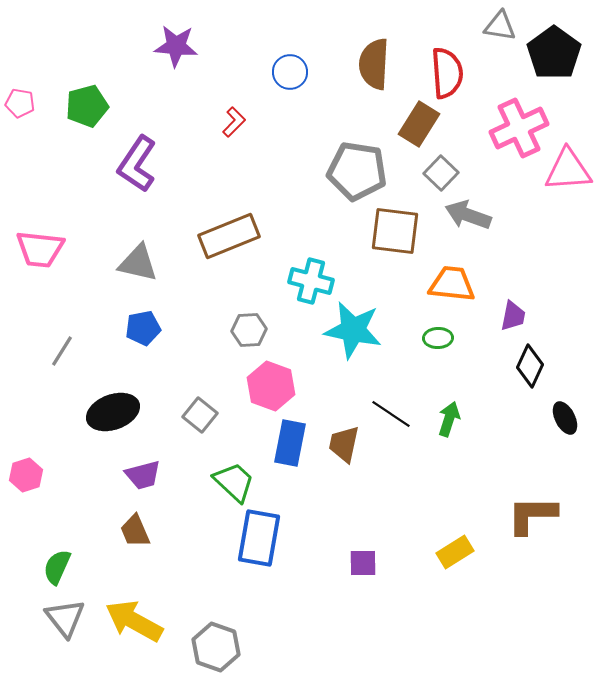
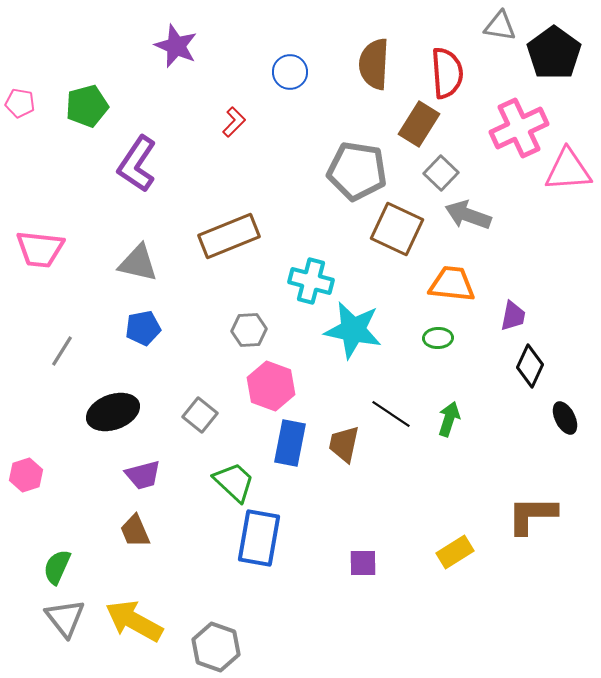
purple star at (176, 46): rotated 18 degrees clockwise
brown square at (395, 231): moved 2 px right, 2 px up; rotated 18 degrees clockwise
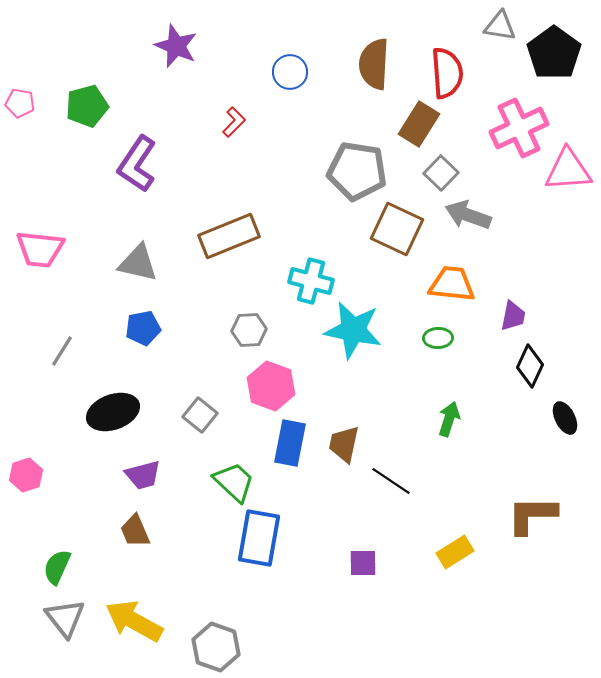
black line at (391, 414): moved 67 px down
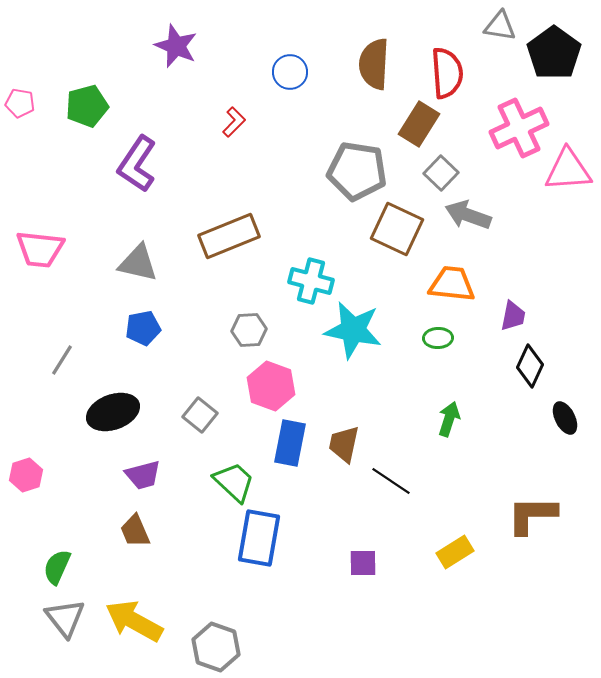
gray line at (62, 351): moved 9 px down
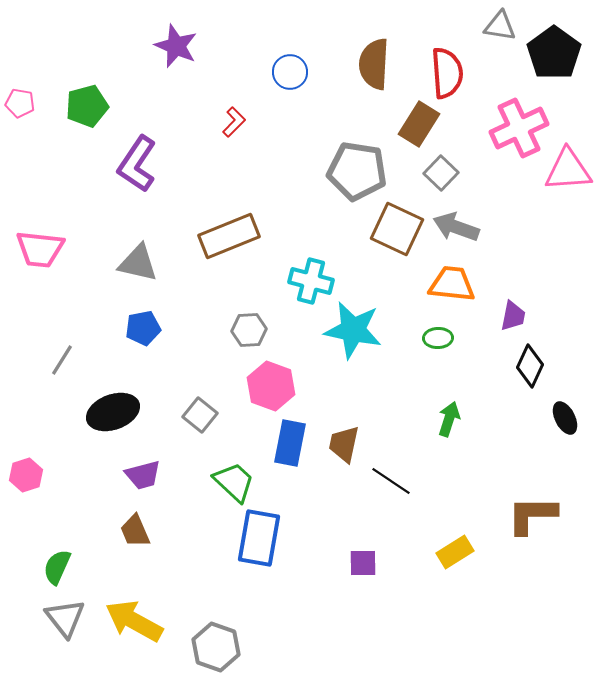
gray arrow at (468, 215): moved 12 px left, 12 px down
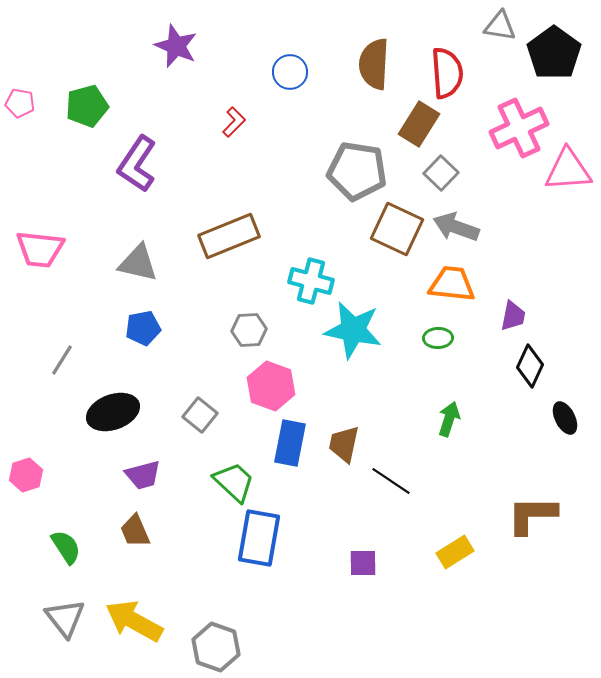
green semicircle at (57, 567): moved 9 px right, 20 px up; rotated 123 degrees clockwise
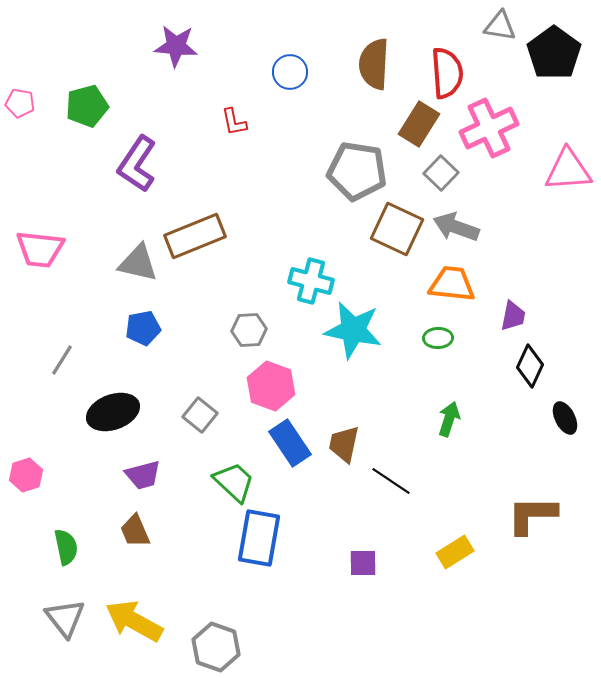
purple star at (176, 46): rotated 18 degrees counterclockwise
red L-shape at (234, 122): rotated 124 degrees clockwise
pink cross at (519, 128): moved 30 px left
brown rectangle at (229, 236): moved 34 px left
blue rectangle at (290, 443): rotated 45 degrees counterclockwise
green semicircle at (66, 547): rotated 21 degrees clockwise
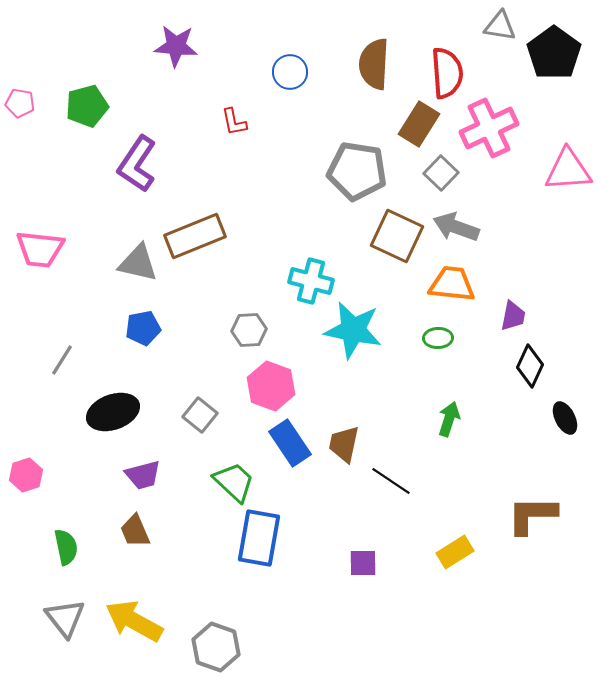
brown square at (397, 229): moved 7 px down
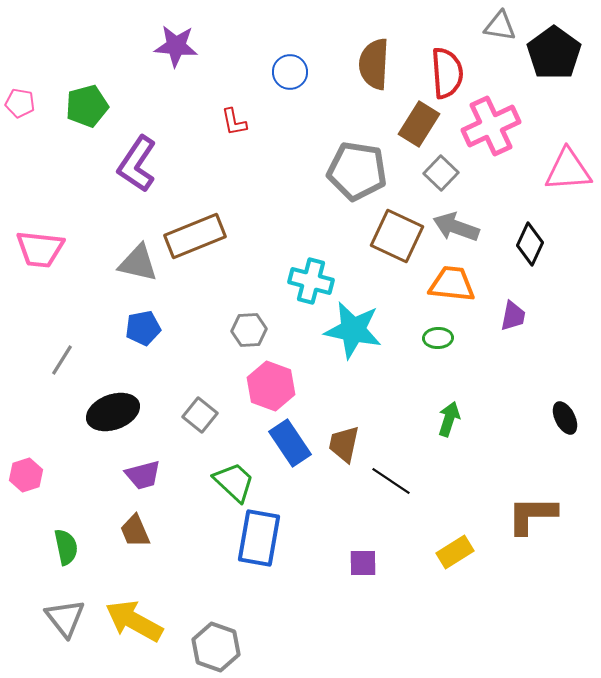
pink cross at (489, 128): moved 2 px right, 2 px up
black diamond at (530, 366): moved 122 px up
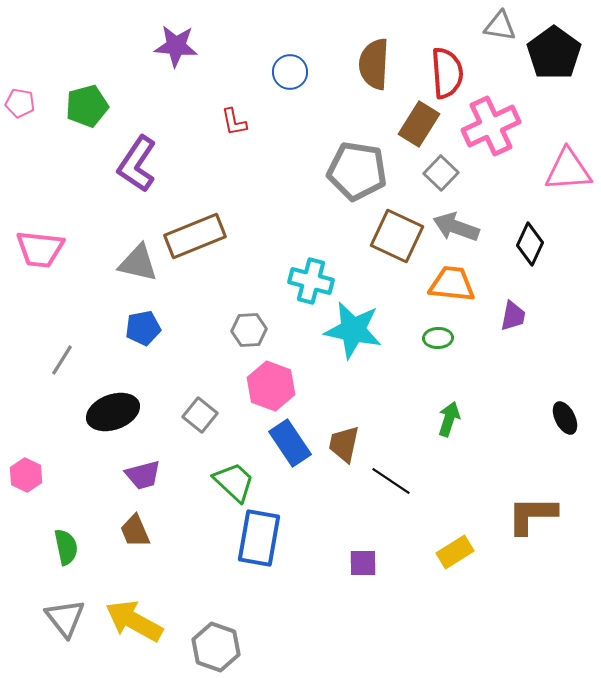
pink hexagon at (26, 475): rotated 16 degrees counterclockwise
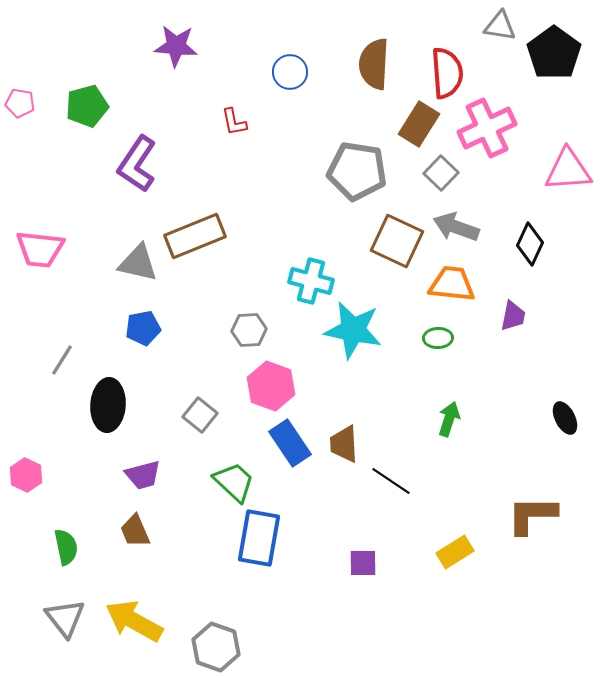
pink cross at (491, 126): moved 4 px left, 2 px down
brown square at (397, 236): moved 5 px down
black ellipse at (113, 412): moved 5 px left, 7 px up; rotated 66 degrees counterclockwise
brown trapezoid at (344, 444): rotated 15 degrees counterclockwise
